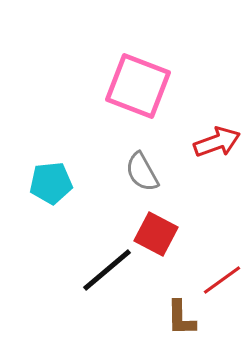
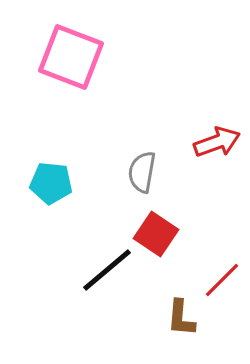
pink square: moved 67 px left, 29 px up
gray semicircle: rotated 39 degrees clockwise
cyan pentagon: rotated 12 degrees clockwise
red square: rotated 6 degrees clockwise
red line: rotated 9 degrees counterclockwise
brown L-shape: rotated 6 degrees clockwise
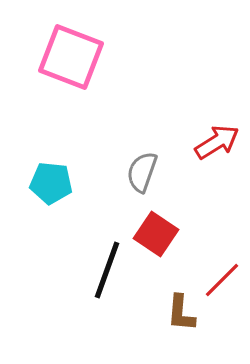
red arrow: rotated 12 degrees counterclockwise
gray semicircle: rotated 9 degrees clockwise
black line: rotated 30 degrees counterclockwise
brown L-shape: moved 5 px up
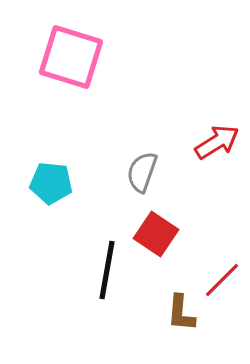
pink square: rotated 4 degrees counterclockwise
black line: rotated 10 degrees counterclockwise
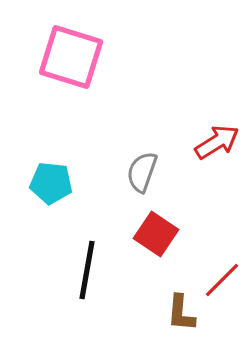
black line: moved 20 px left
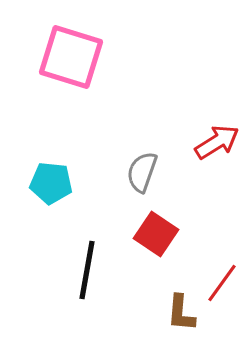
red line: moved 3 px down; rotated 9 degrees counterclockwise
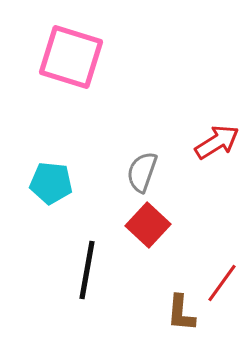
red square: moved 8 px left, 9 px up; rotated 9 degrees clockwise
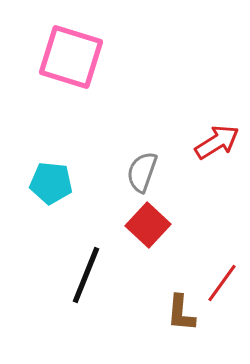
black line: moved 1 px left, 5 px down; rotated 12 degrees clockwise
